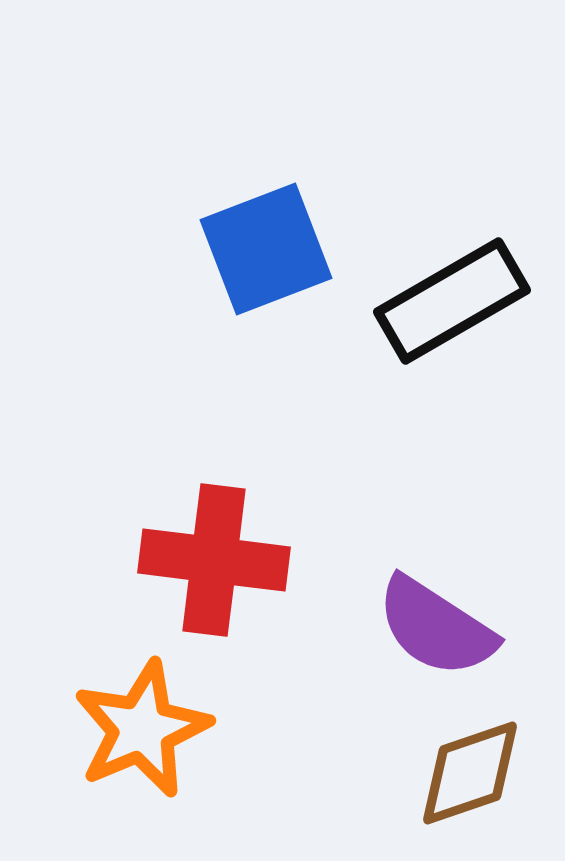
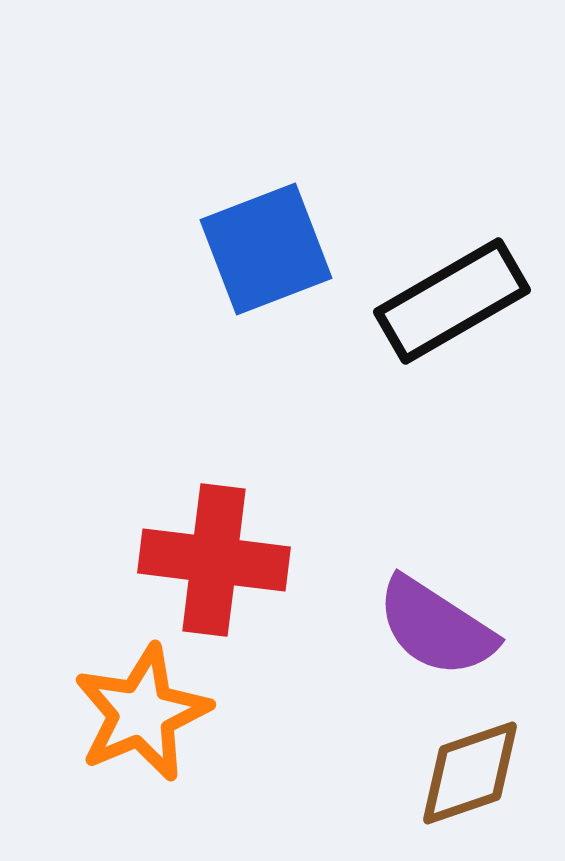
orange star: moved 16 px up
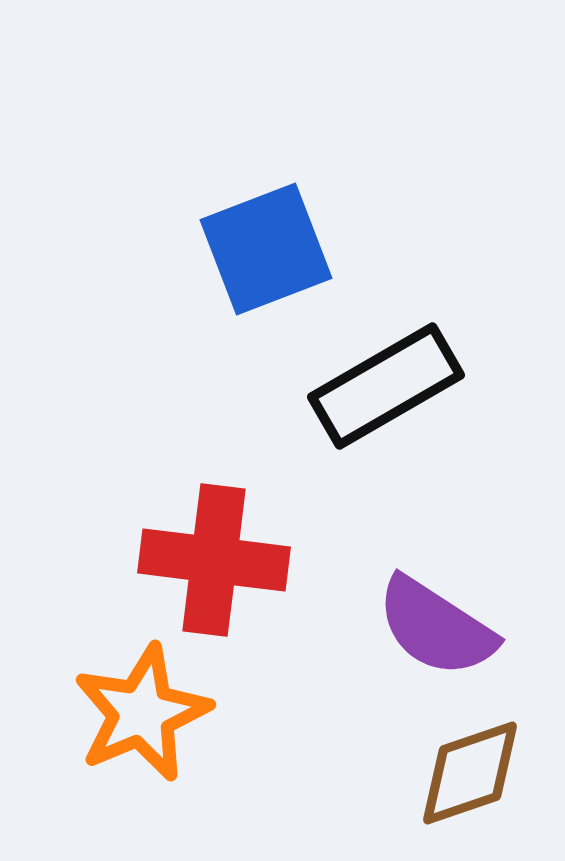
black rectangle: moved 66 px left, 85 px down
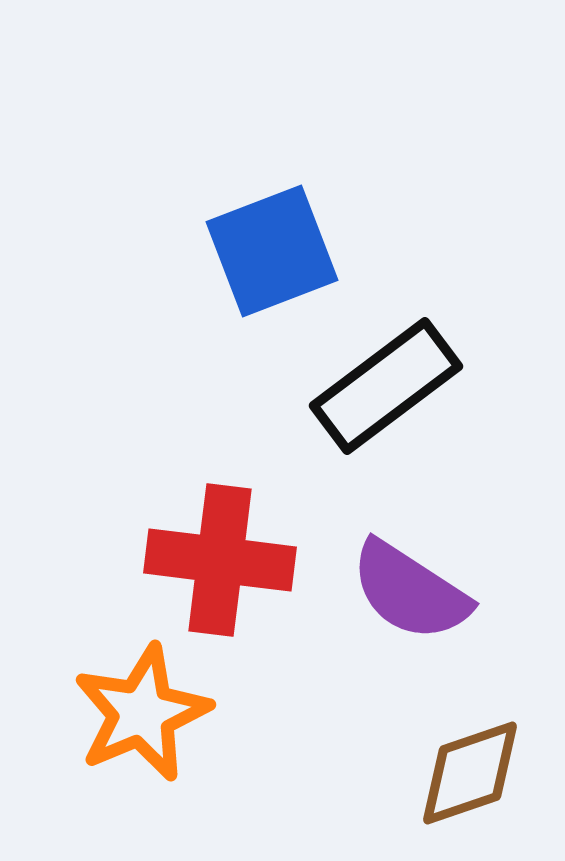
blue square: moved 6 px right, 2 px down
black rectangle: rotated 7 degrees counterclockwise
red cross: moved 6 px right
purple semicircle: moved 26 px left, 36 px up
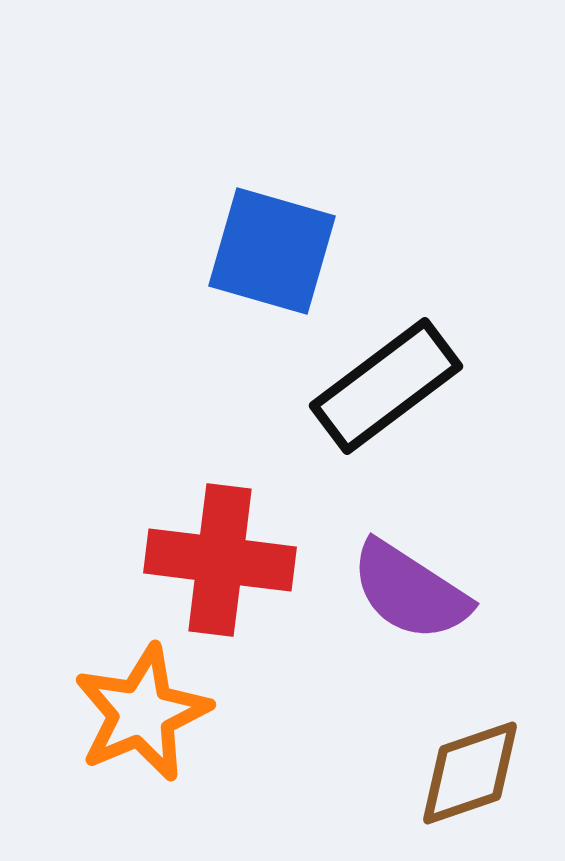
blue square: rotated 37 degrees clockwise
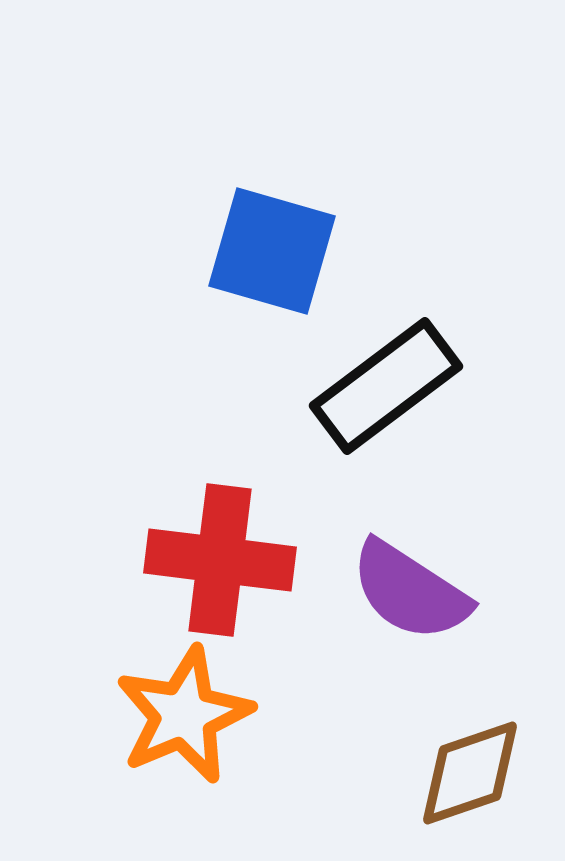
orange star: moved 42 px right, 2 px down
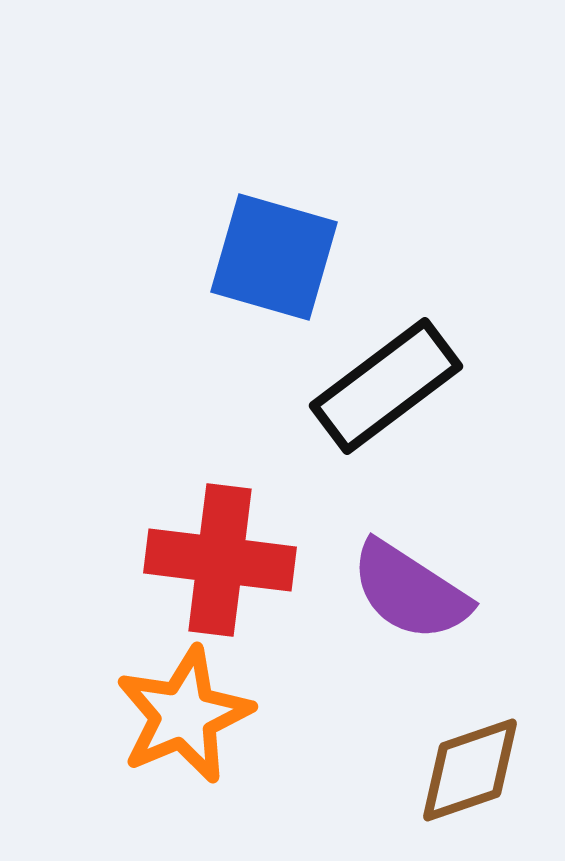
blue square: moved 2 px right, 6 px down
brown diamond: moved 3 px up
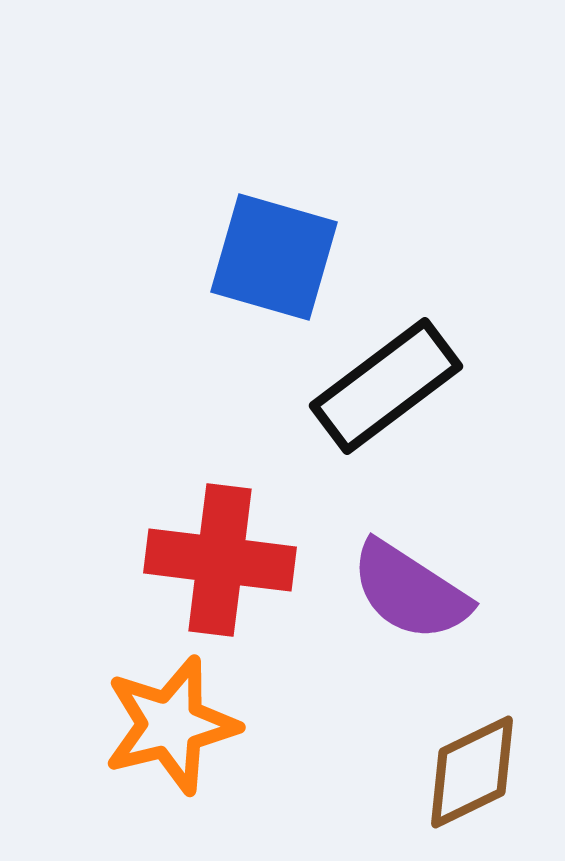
orange star: moved 13 px left, 10 px down; rotated 9 degrees clockwise
brown diamond: moved 2 px right, 2 px down; rotated 7 degrees counterclockwise
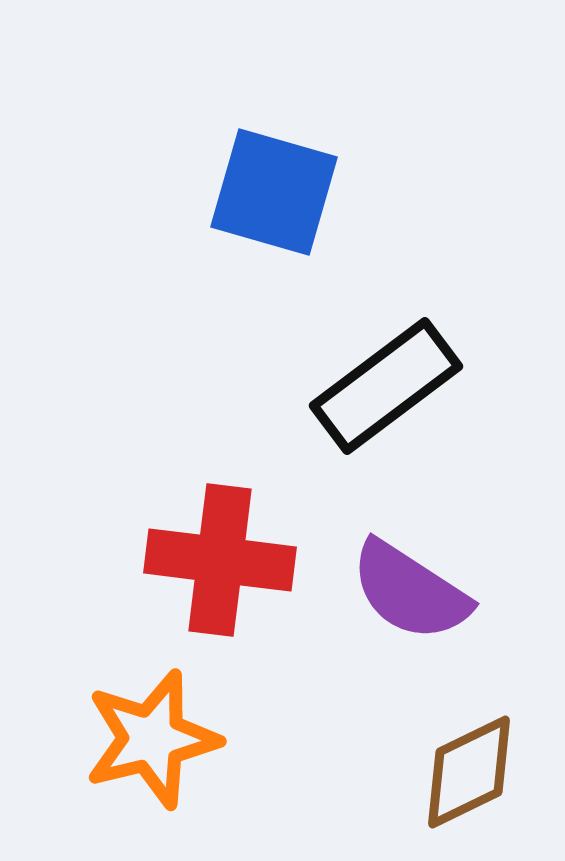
blue square: moved 65 px up
orange star: moved 19 px left, 14 px down
brown diamond: moved 3 px left
